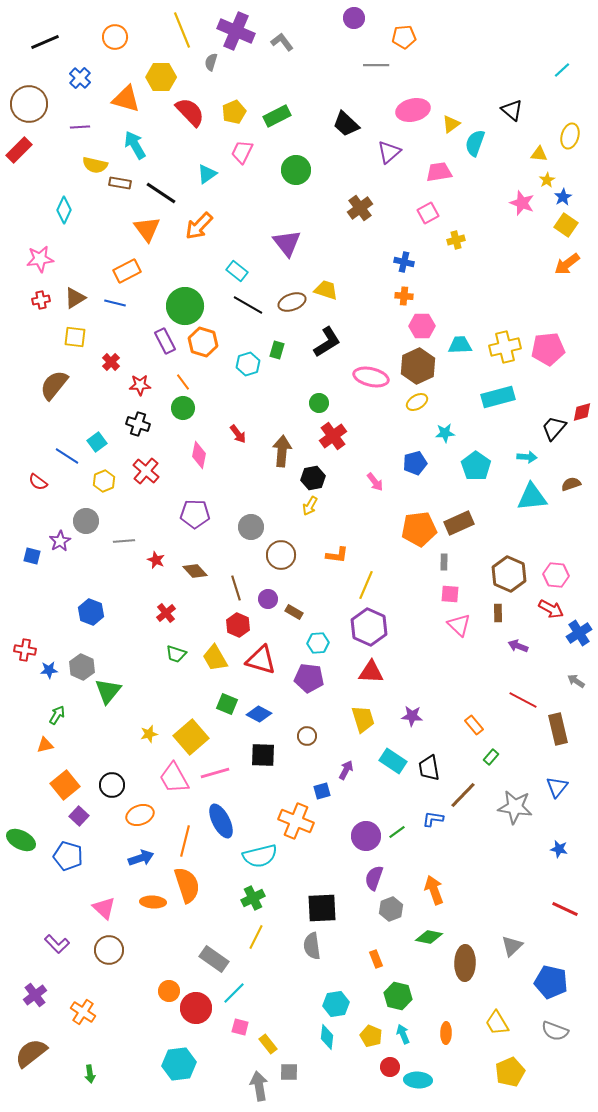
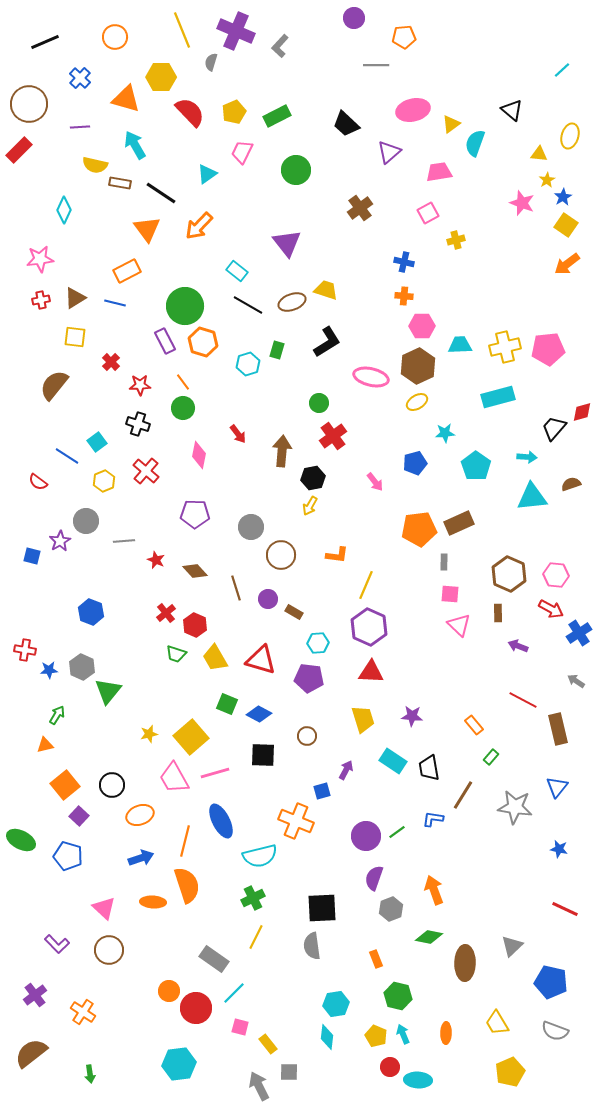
gray L-shape at (282, 42): moved 2 px left, 4 px down; rotated 100 degrees counterclockwise
red hexagon at (238, 625): moved 43 px left
brown line at (463, 795): rotated 12 degrees counterclockwise
yellow pentagon at (371, 1036): moved 5 px right
gray arrow at (259, 1086): rotated 16 degrees counterclockwise
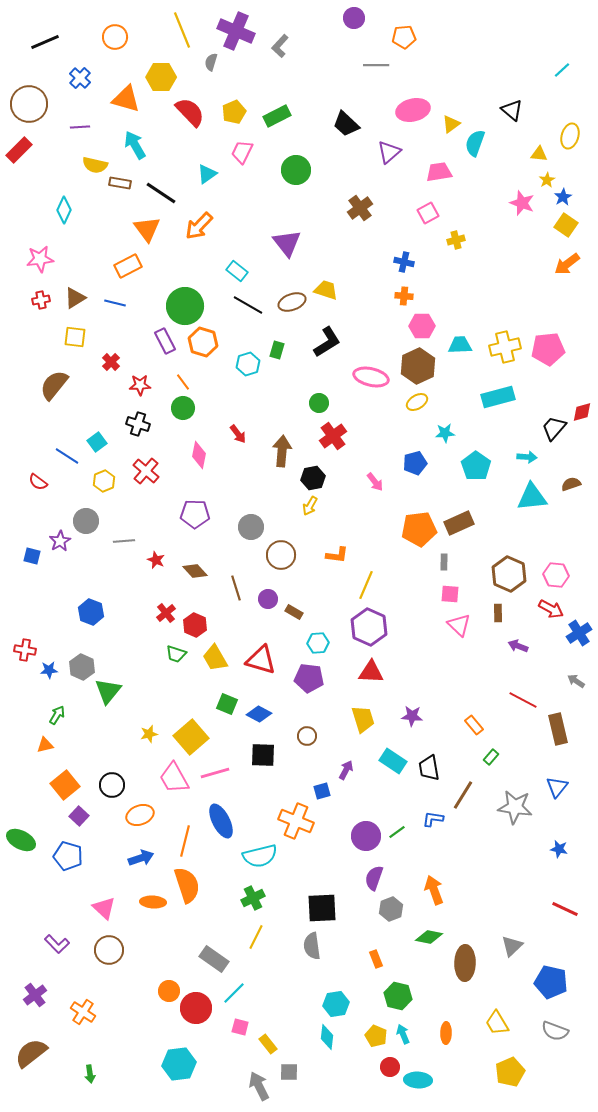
orange rectangle at (127, 271): moved 1 px right, 5 px up
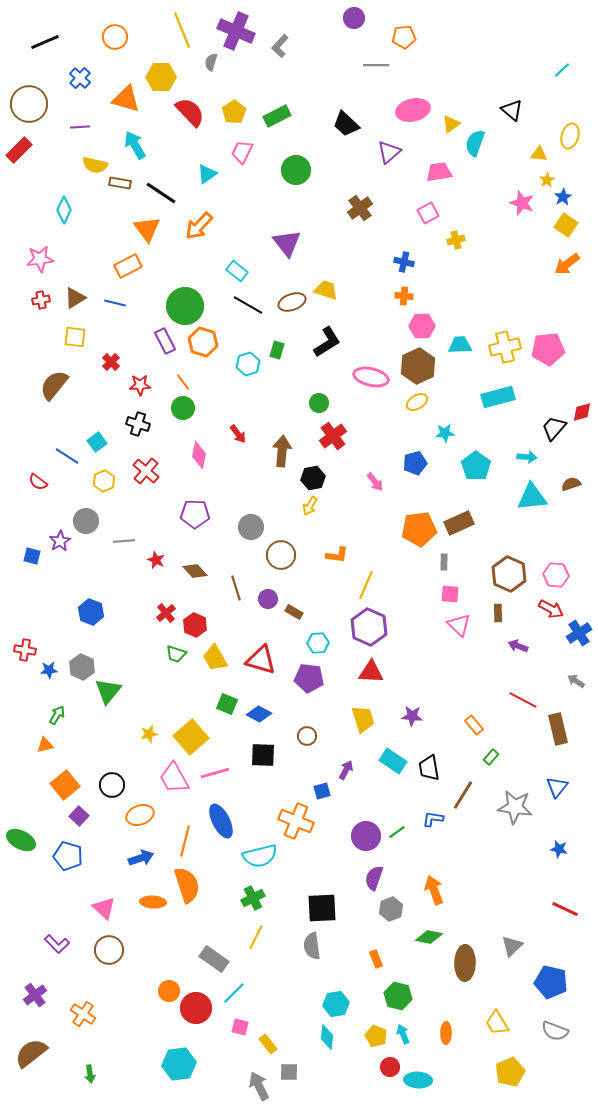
yellow pentagon at (234, 112): rotated 10 degrees counterclockwise
orange cross at (83, 1012): moved 2 px down
